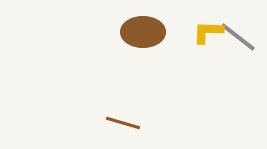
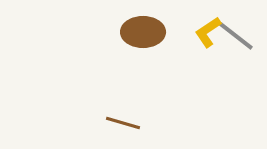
yellow L-shape: rotated 36 degrees counterclockwise
gray line: moved 2 px left, 1 px up
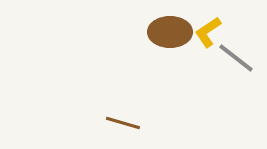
brown ellipse: moved 27 px right
gray line: moved 22 px down
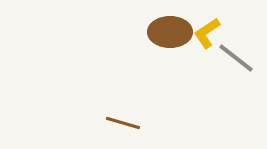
yellow L-shape: moved 1 px left, 1 px down
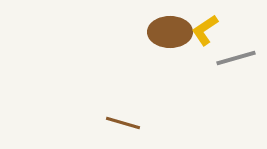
yellow L-shape: moved 2 px left, 3 px up
gray line: rotated 54 degrees counterclockwise
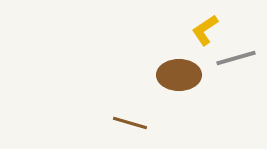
brown ellipse: moved 9 px right, 43 px down
brown line: moved 7 px right
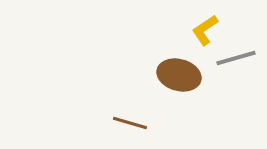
brown ellipse: rotated 15 degrees clockwise
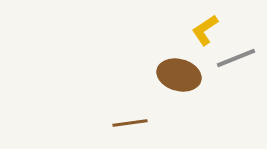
gray line: rotated 6 degrees counterclockwise
brown line: rotated 24 degrees counterclockwise
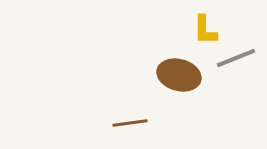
yellow L-shape: rotated 56 degrees counterclockwise
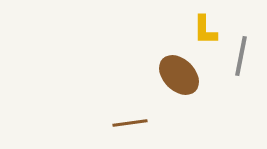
gray line: moved 5 px right, 2 px up; rotated 57 degrees counterclockwise
brown ellipse: rotated 30 degrees clockwise
